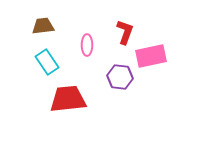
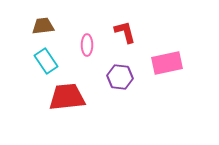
red L-shape: rotated 35 degrees counterclockwise
pink rectangle: moved 16 px right, 7 px down
cyan rectangle: moved 1 px left, 1 px up
red trapezoid: moved 1 px left, 2 px up
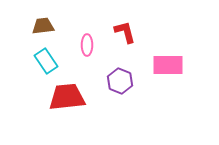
pink rectangle: moved 1 px right, 2 px down; rotated 12 degrees clockwise
purple hexagon: moved 4 px down; rotated 15 degrees clockwise
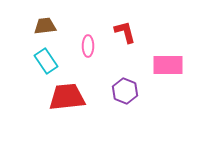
brown trapezoid: moved 2 px right
pink ellipse: moved 1 px right, 1 px down
purple hexagon: moved 5 px right, 10 px down
